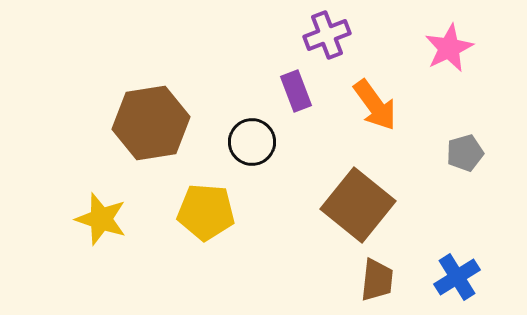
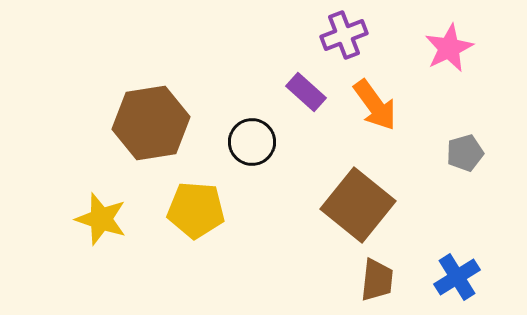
purple cross: moved 17 px right
purple rectangle: moved 10 px right, 1 px down; rotated 27 degrees counterclockwise
yellow pentagon: moved 10 px left, 2 px up
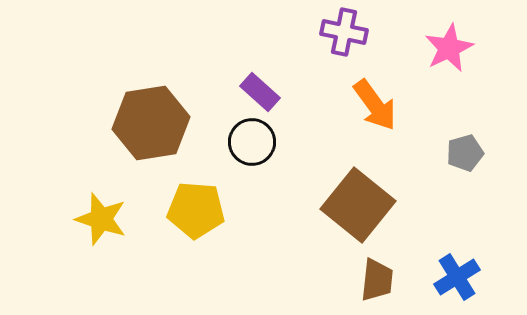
purple cross: moved 3 px up; rotated 33 degrees clockwise
purple rectangle: moved 46 px left
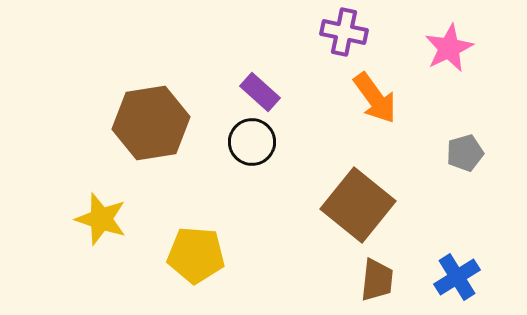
orange arrow: moved 7 px up
yellow pentagon: moved 45 px down
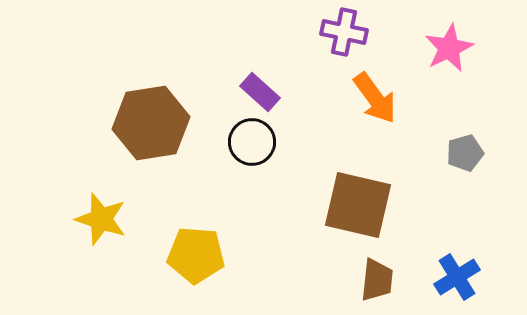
brown square: rotated 26 degrees counterclockwise
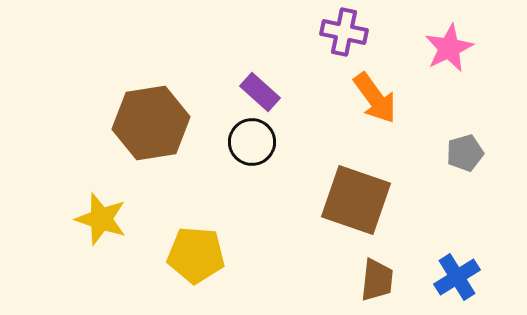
brown square: moved 2 px left, 5 px up; rotated 6 degrees clockwise
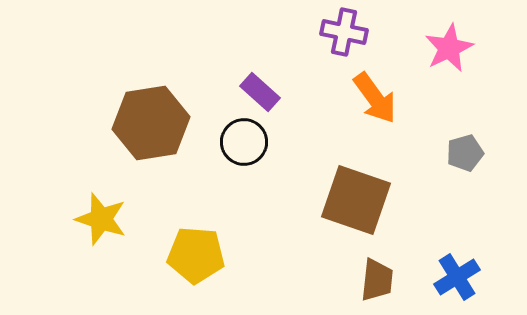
black circle: moved 8 px left
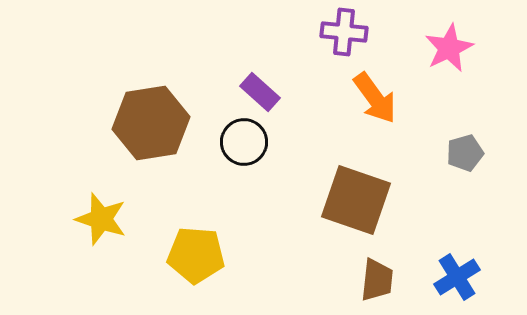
purple cross: rotated 6 degrees counterclockwise
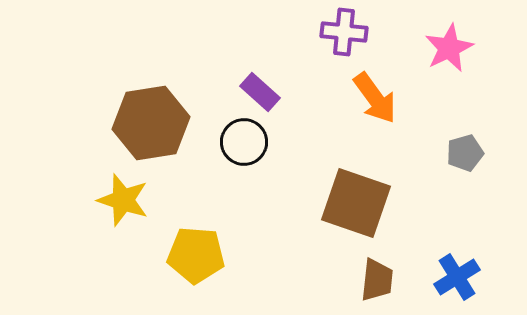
brown square: moved 3 px down
yellow star: moved 22 px right, 19 px up
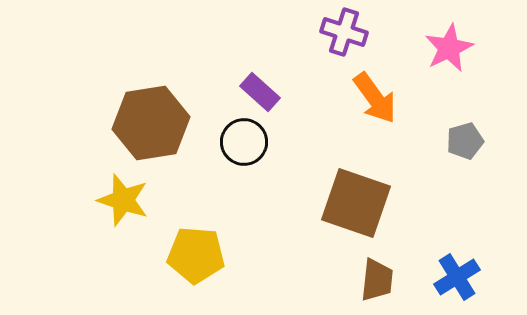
purple cross: rotated 12 degrees clockwise
gray pentagon: moved 12 px up
